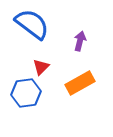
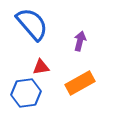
blue semicircle: rotated 12 degrees clockwise
red triangle: rotated 36 degrees clockwise
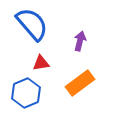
red triangle: moved 4 px up
orange rectangle: rotated 8 degrees counterclockwise
blue hexagon: rotated 16 degrees counterclockwise
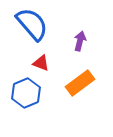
red triangle: rotated 30 degrees clockwise
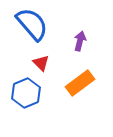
red triangle: rotated 24 degrees clockwise
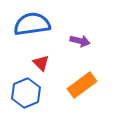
blue semicircle: rotated 57 degrees counterclockwise
purple arrow: rotated 90 degrees clockwise
orange rectangle: moved 2 px right, 2 px down
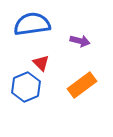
blue hexagon: moved 6 px up
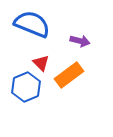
blue semicircle: rotated 30 degrees clockwise
orange rectangle: moved 13 px left, 10 px up
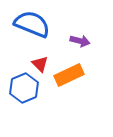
red triangle: moved 1 px left, 1 px down
orange rectangle: rotated 12 degrees clockwise
blue hexagon: moved 2 px left, 1 px down
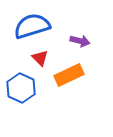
blue semicircle: moved 2 px down; rotated 39 degrees counterclockwise
red triangle: moved 6 px up
blue hexagon: moved 3 px left; rotated 12 degrees counterclockwise
